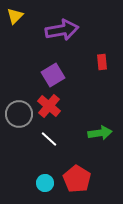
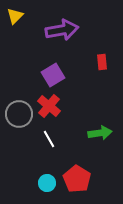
white line: rotated 18 degrees clockwise
cyan circle: moved 2 px right
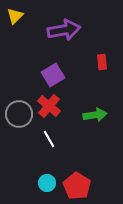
purple arrow: moved 2 px right
green arrow: moved 5 px left, 18 px up
red pentagon: moved 7 px down
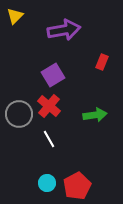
red rectangle: rotated 28 degrees clockwise
red pentagon: rotated 12 degrees clockwise
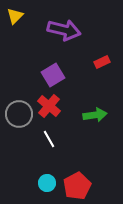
purple arrow: rotated 24 degrees clockwise
red rectangle: rotated 42 degrees clockwise
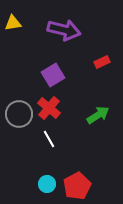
yellow triangle: moved 2 px left, 7 px down; rotated 36 degrees clockwise
red cross: moved 2 px down
green arrow: moved 3 px right; rotated 25 degrees counterclockwise
cyan circle: moved 1 px down
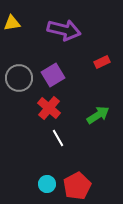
yellow triangle: moved 1 px left
gray circle: moved 36 px up
white line: moved 9 px right, 1 px up
